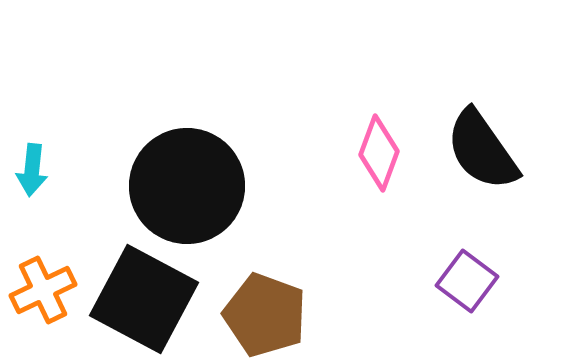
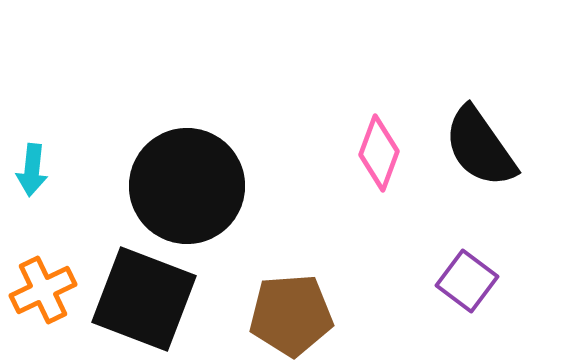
black semicircle: moved 2 px left, 3 px up
black square: rotated 7 degrees counterclockwise
brown pentagon: moved 26 px right; rotated 24 degrees counterclockwise
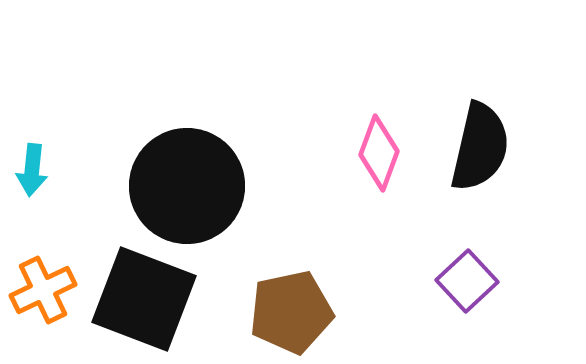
black semicircle: rotated 132 degrees counterclockwise
purple square: rotated 10 degrees clockwise
brown pentagon: moved 3 px up; rotated 8 degrees counterclockwise
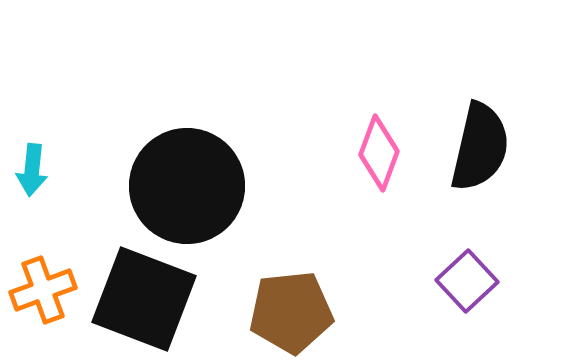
orange cross: rotated 6 degrees clockwise
brown pentagon: rotated 6 degrees clockwise
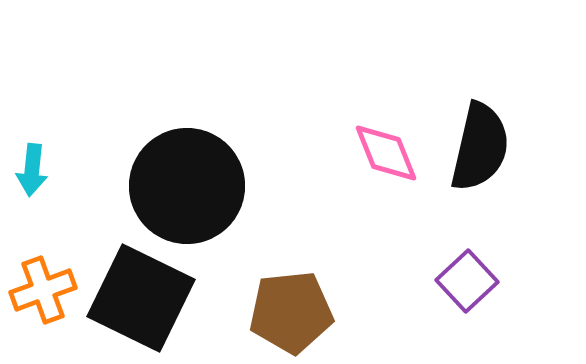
pink diamond: moved 7 px right; rotated 42 degrees counterclockwise
black square: moved 3 px left, 1 px up; rotated 5 degrees clockwise
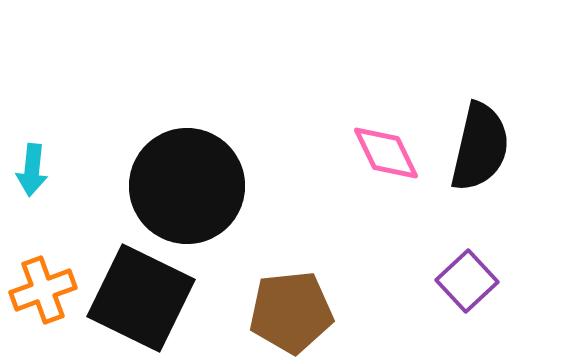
pink diamond: rotated 4 degrees counterclockwise
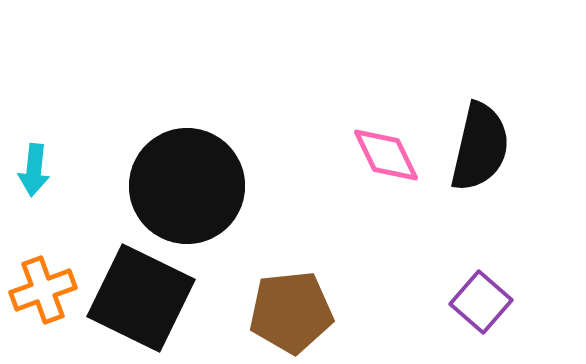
pink diamond: moved 2 px down
cyan arrow: moved 2 px right
purple square: moved 14 px right, 21 px down; rotated 6 degrees counterclockwise
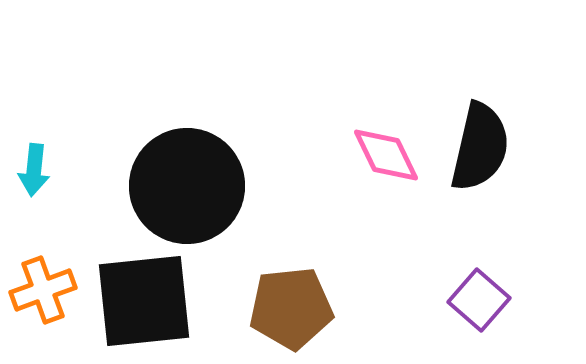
black square: moved 3 px right, 3 px down; rotated 32 degrees counterclockwise
purple square: moved 2 px left, 2 px up
brown pentagon: moved 4 px up
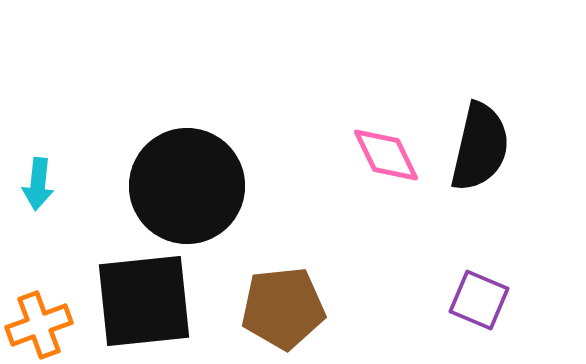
cyan arrow: moved 4 px right, 14 px down
orange cross: moved 4 px left, 35 px down
purple square: rotated 18 degrees counterclockwise
brown pentagon: moved 8 px left
